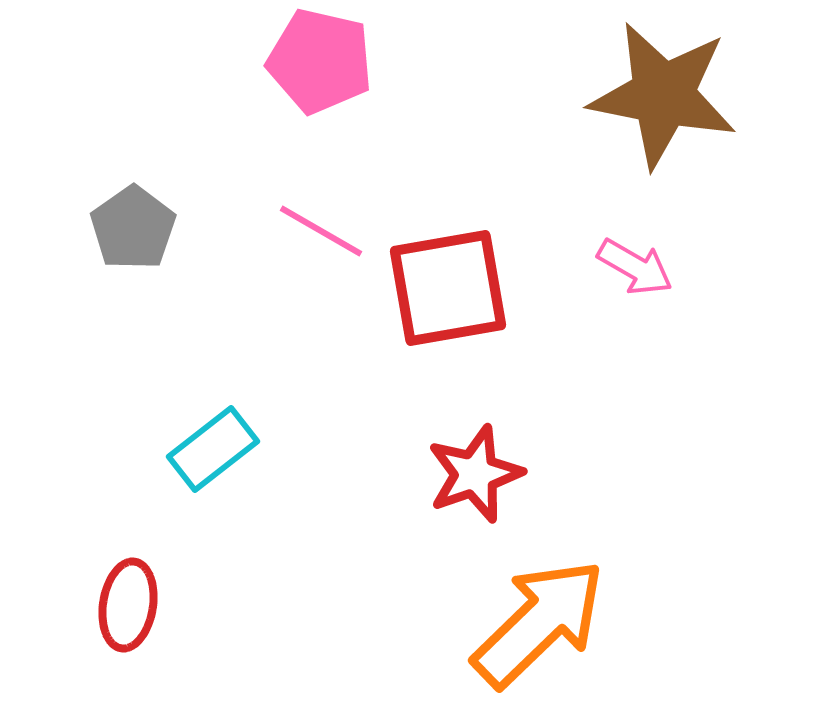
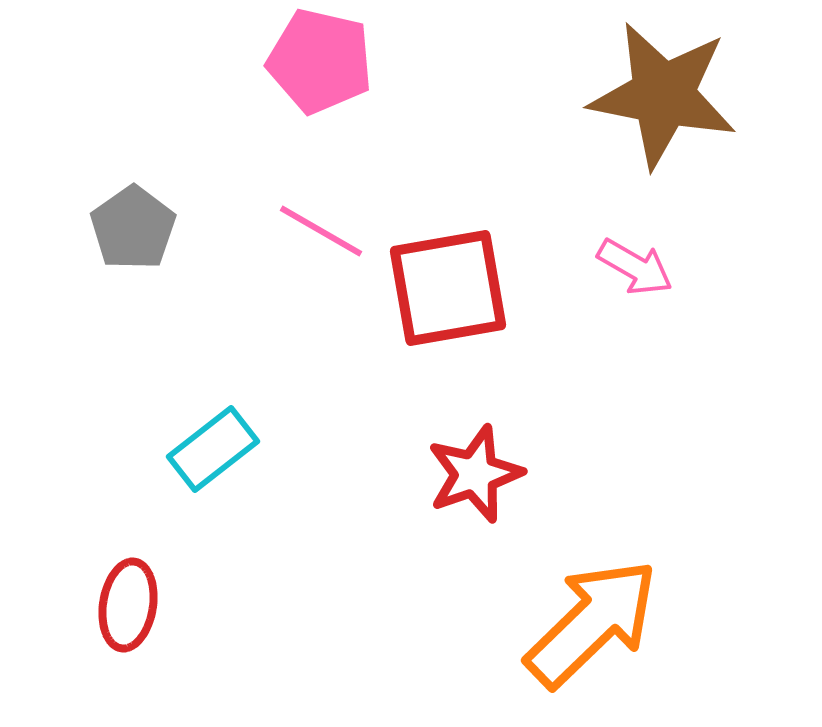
orange arrow: moved 53 px right
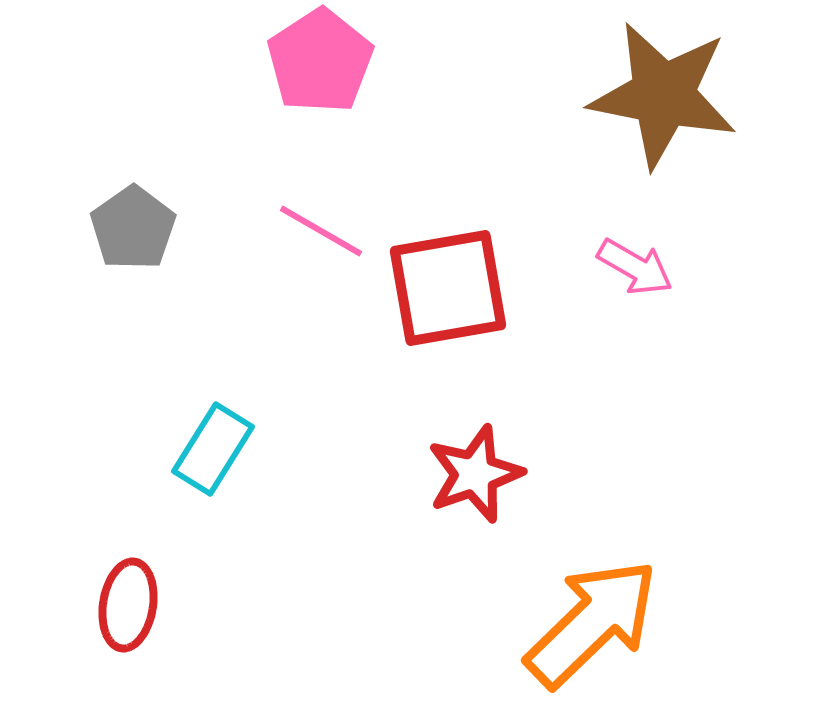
pink pentagon: rotated 26 degrees clockwise
cyan rectangle: rotated 20 degrees counterclockwise
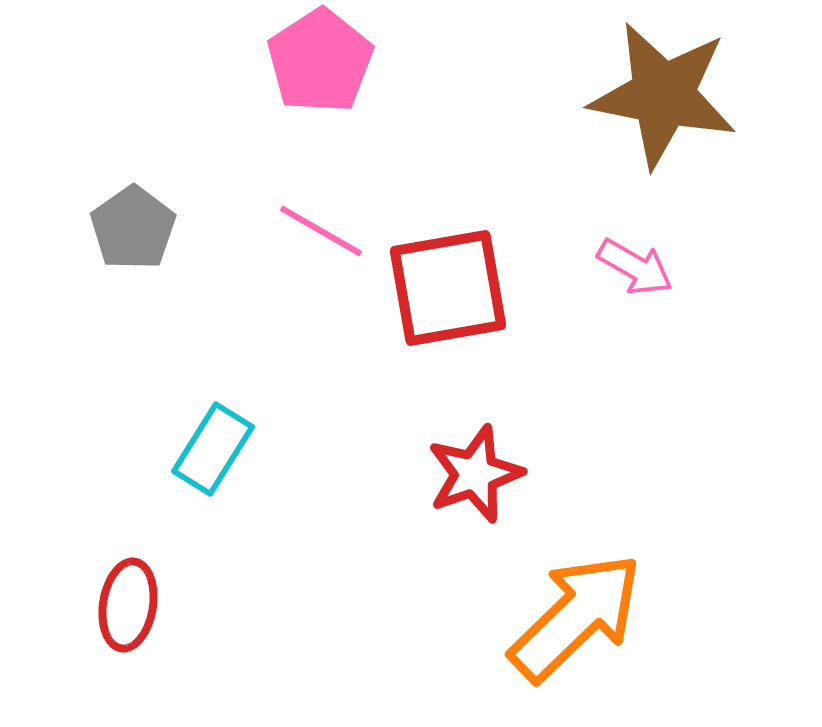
orange arrow: moved 16 px left, 6 px up
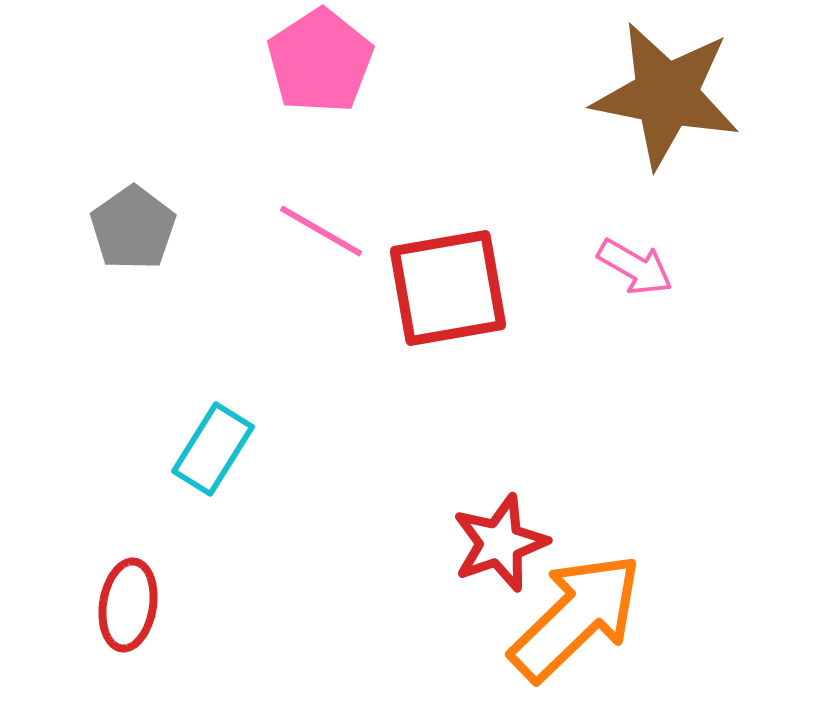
brown star: moved 3 px right
red star: moved 25 px right, 69 px down
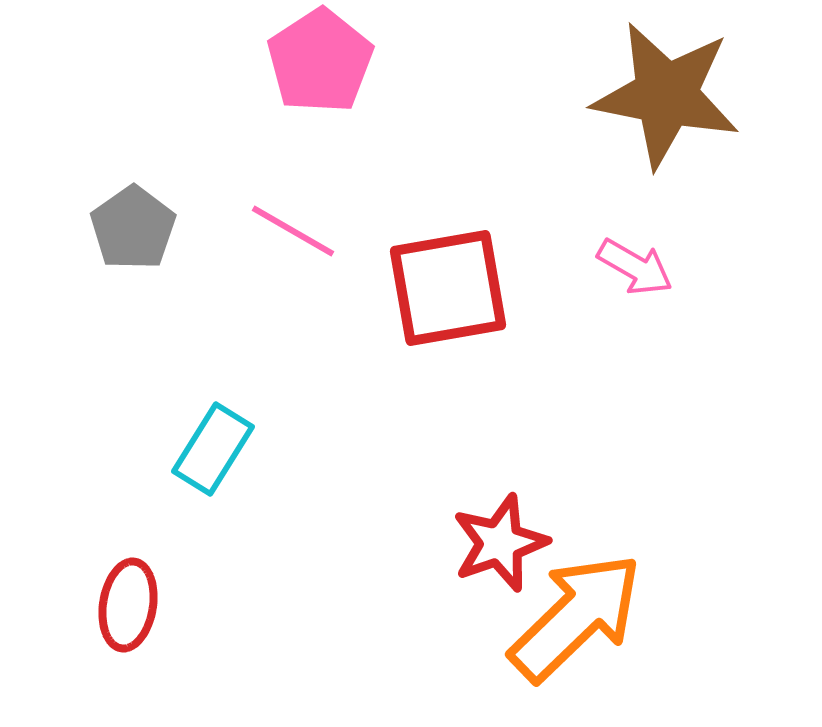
pink line: moved 28 px left
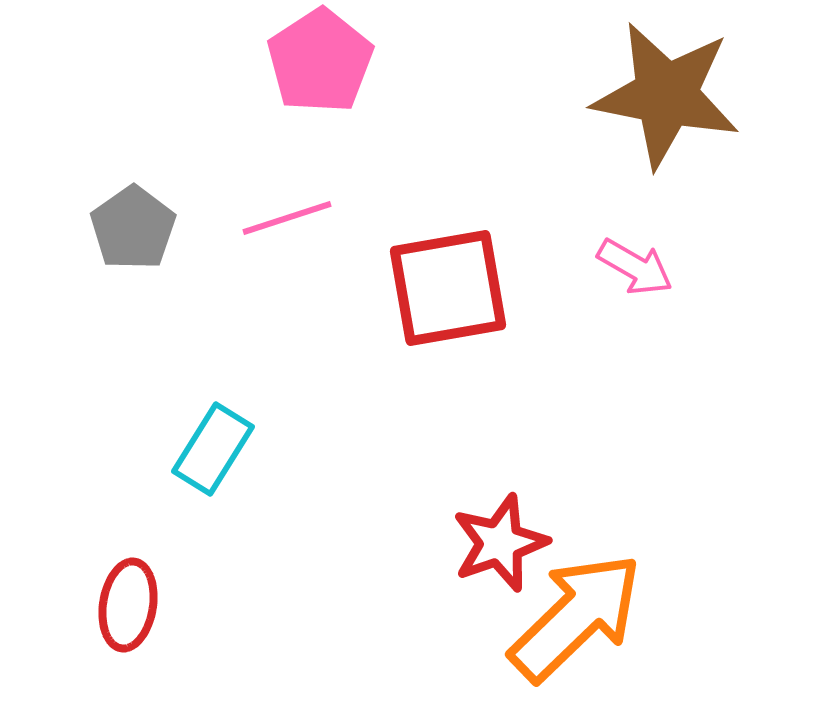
pink line: moved 6 px left, 13 px up; rotated 48 degrees counterclockwise
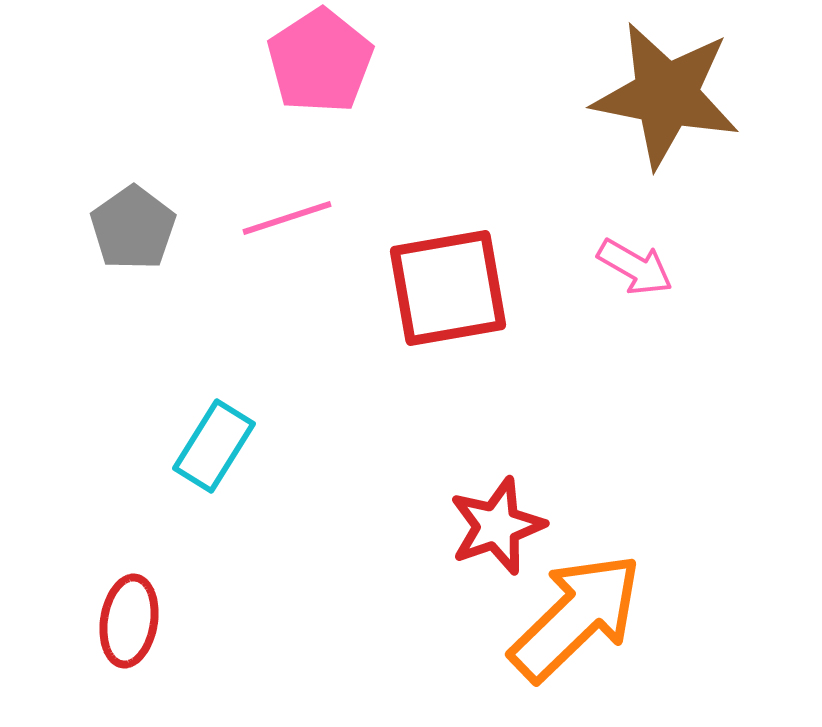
cyan rectangle: moved 1 px right, 3 px up
red star: moved 3 px left, 17 px up
red ellipse: moved 1 px right, 16 px down
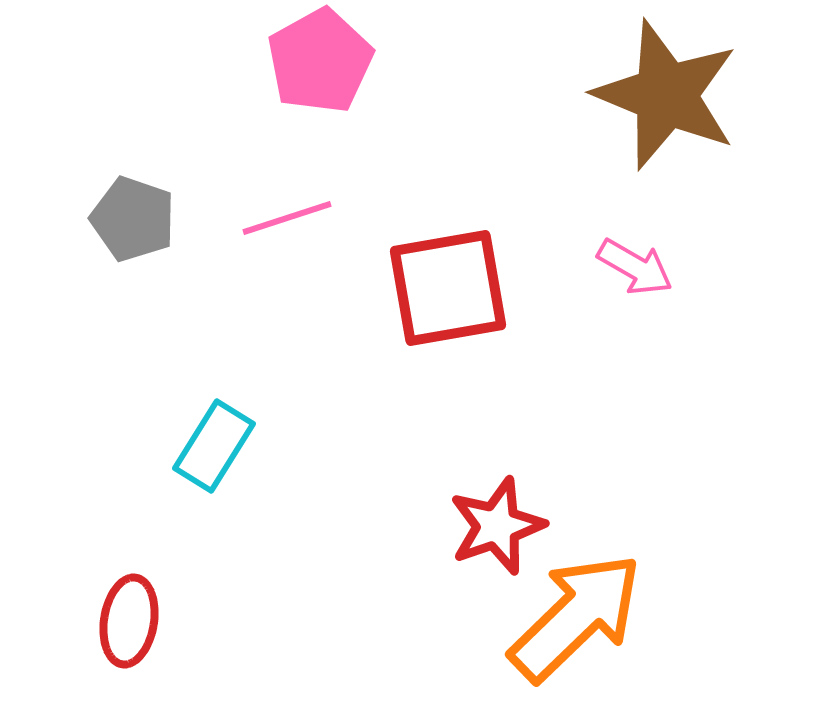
pink pentagon: rotated 4 degrees clockwise
brown star: rotated 11 degrees clockwise
gray pentagon: moved 9 px up; rotated 18 degrees counterclockwise
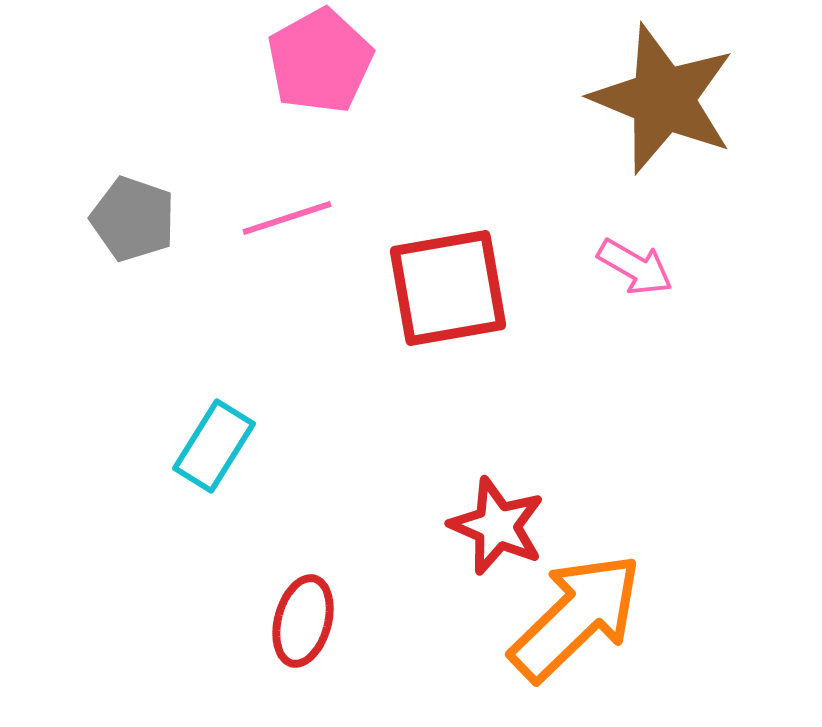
brown star: moved 3 px left, 4 px down
red star: rotated 30 degrees counterclockwise
red ellipse: moved 174 px right; rotated 6 degrees clockwise
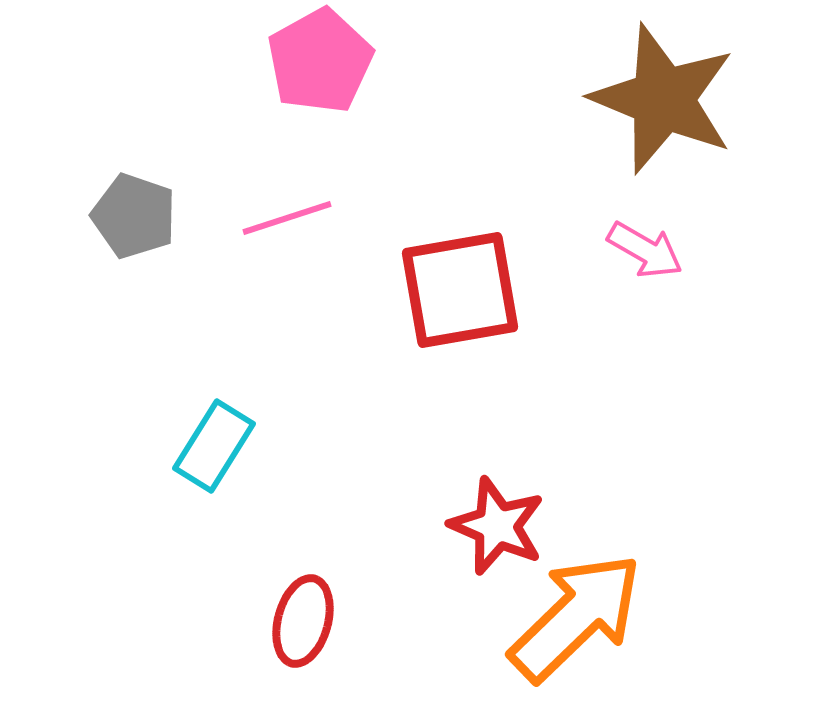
gray pentagon: moved 1 px right, 3 px up
pink arrow: moved 10 px right, 17 px up
red square: moved 12 px right, 2 px down
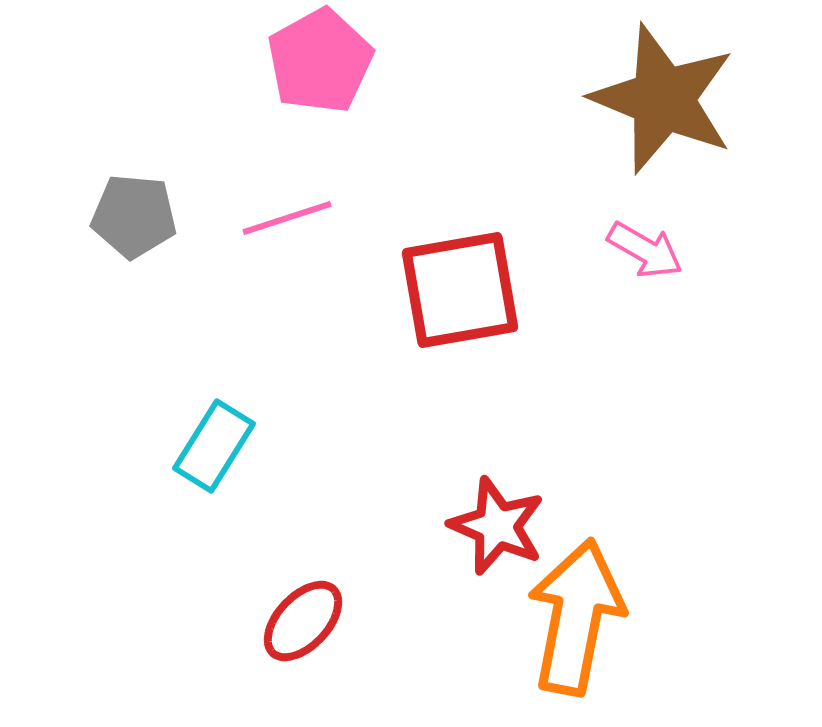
gray pentagon: rotated 14 degrees counterclockwise
orange arrow: rotated 35 degrees counterclockwise
red ellipse: rotated 28 degrees clockwise
